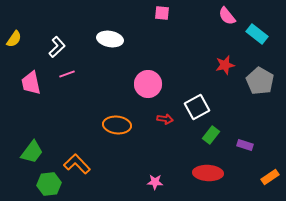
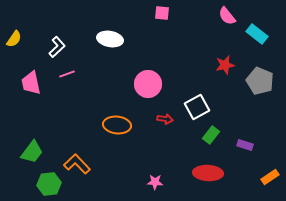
gray pentagon: rotated 8 degrees counterclockwise
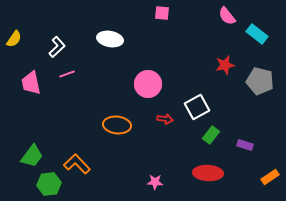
gray pentagon: rotated 8 degrees counterclockwise
green trapezoid: moved 4 px down
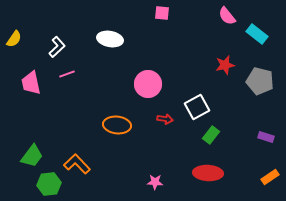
purple rectangle: moved 21 px right, 8 px up
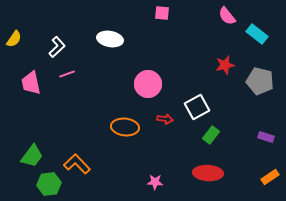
orange ellipse: moved 8 px right, 2 px down
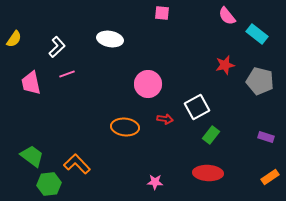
green trapezoid: rotated 90 degrees counterclockwise
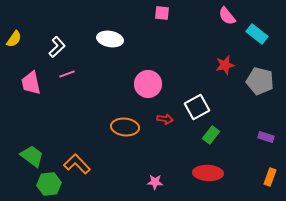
orange rectangle: rotated 36 degrees counterclockwise
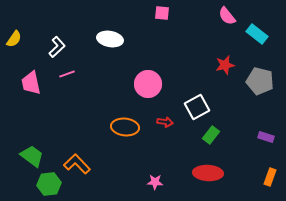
red arrow: moved 3 px down
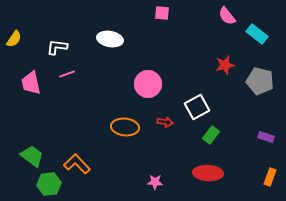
white L-shape: rotated 130 degrees counterclockwise
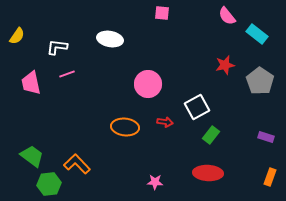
yellow semicircle: moved 3 px right, 3 px up
gray pentagon: rotated 20 degrees clockwise
